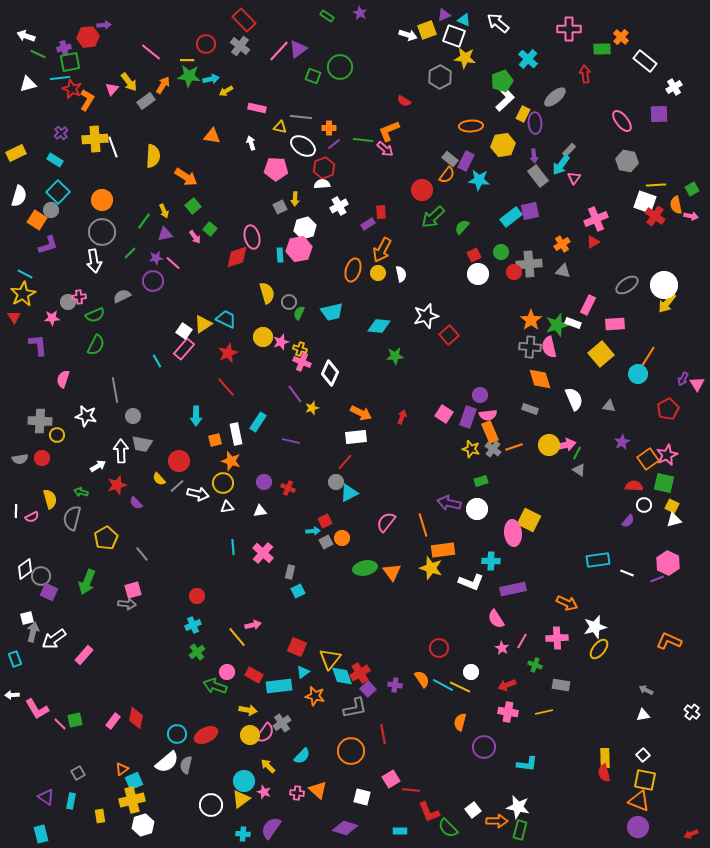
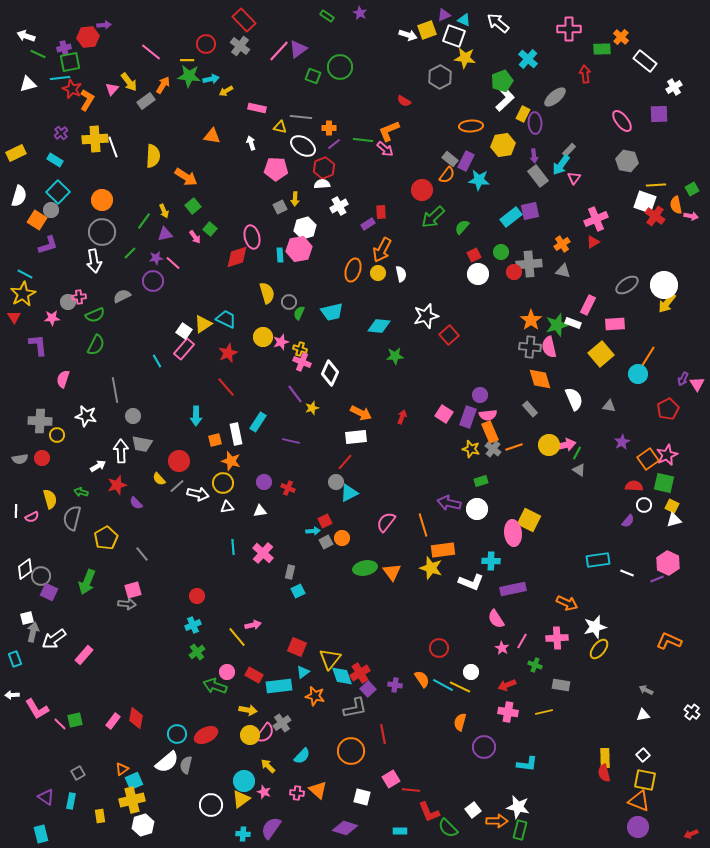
gray rectangle at (530, 409): rotated 28 degrees clockwise
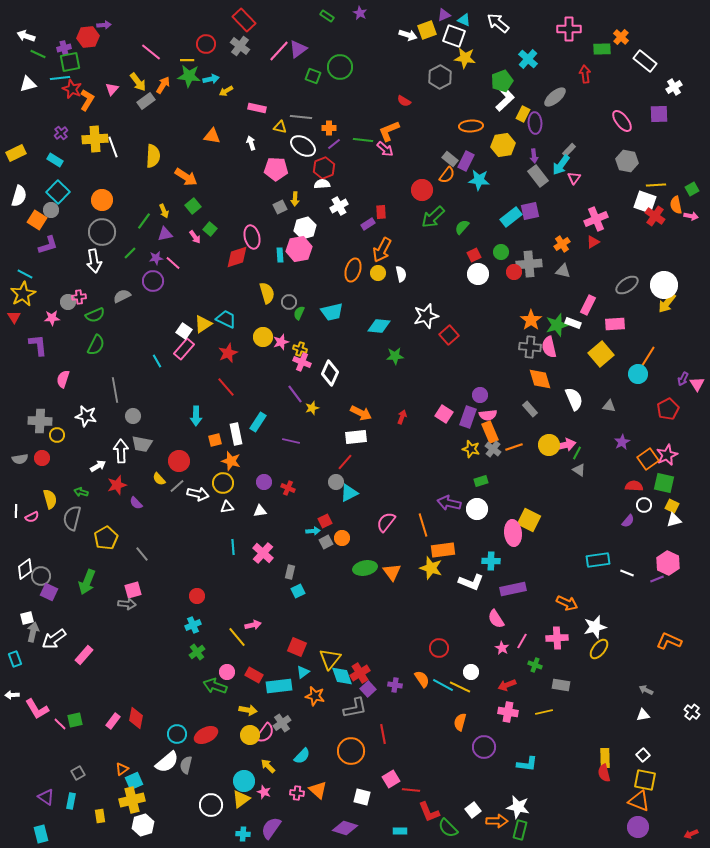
yellow arrow at (129, 82): moved 9 px right
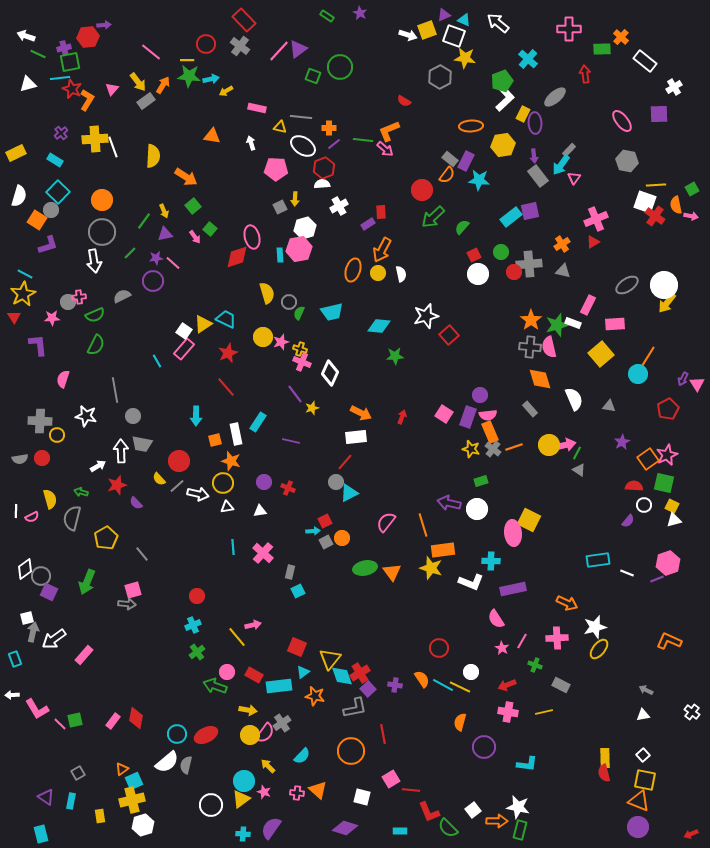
pink hexagon at (668, 563): rotated 15 degrees clockwise
gray rectangle at (561, 685): rotated 18 degrees clockwise
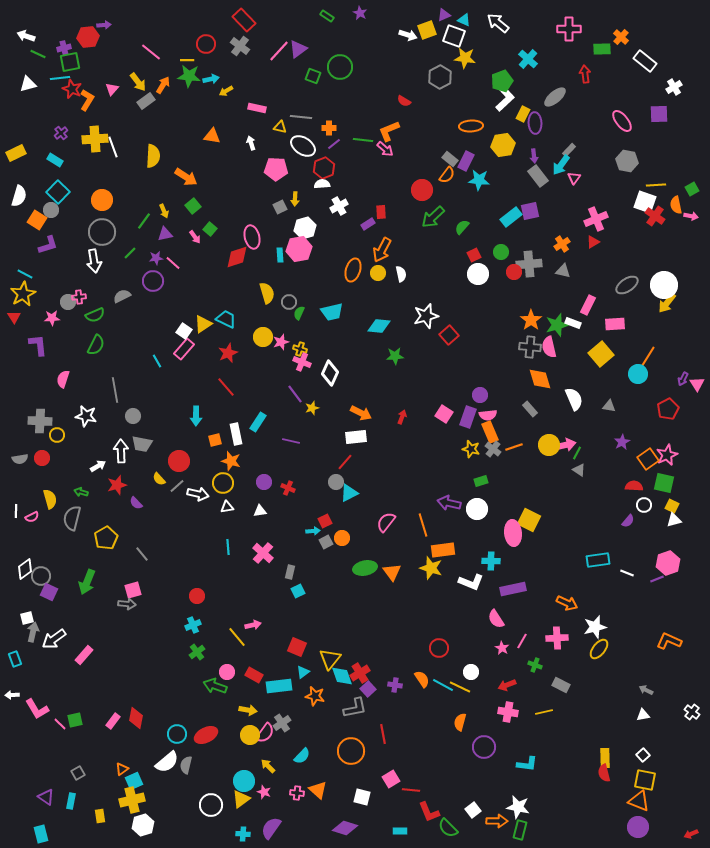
cyan line at (233, 547): moved 5 px left
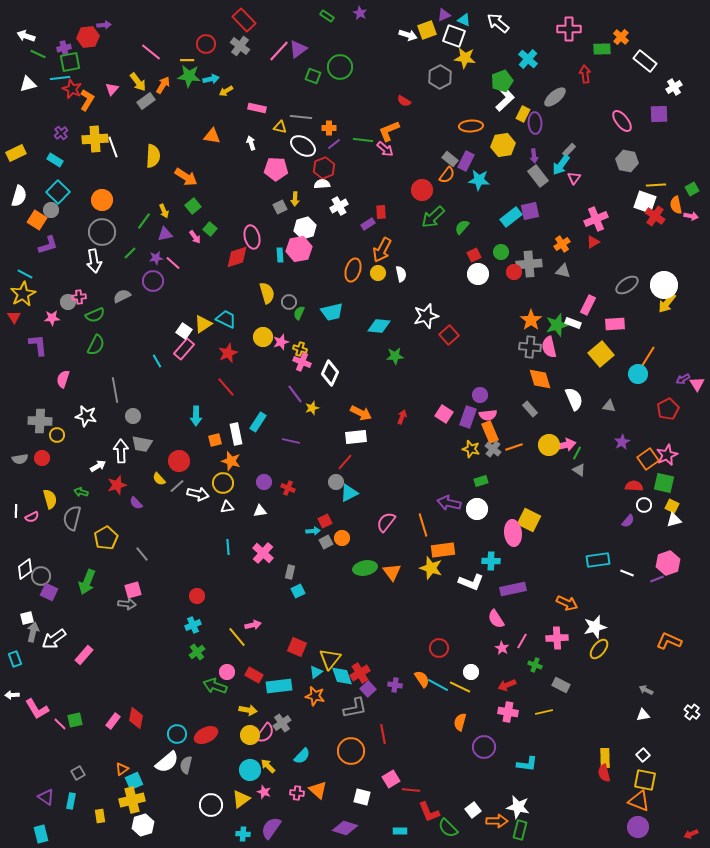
purple arrow at (683, 379): rotated 32 degrees clockwise
cyan triangle at (303, 672): moved 13 px right
cyan line at (443, 685): moved 5 px left
cyan circle at (244, 781): moved 6 px right, 11 px up
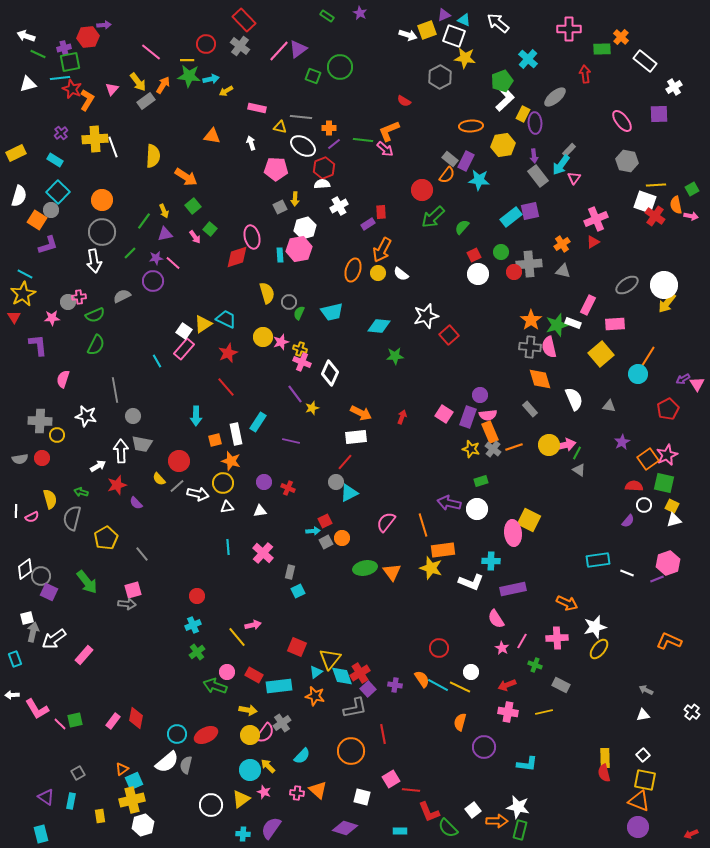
white semicircle at (401, 274): rotated 140 degrees clockwise
green arrow at (87, 582): rotated 60 degrees counterclockwise
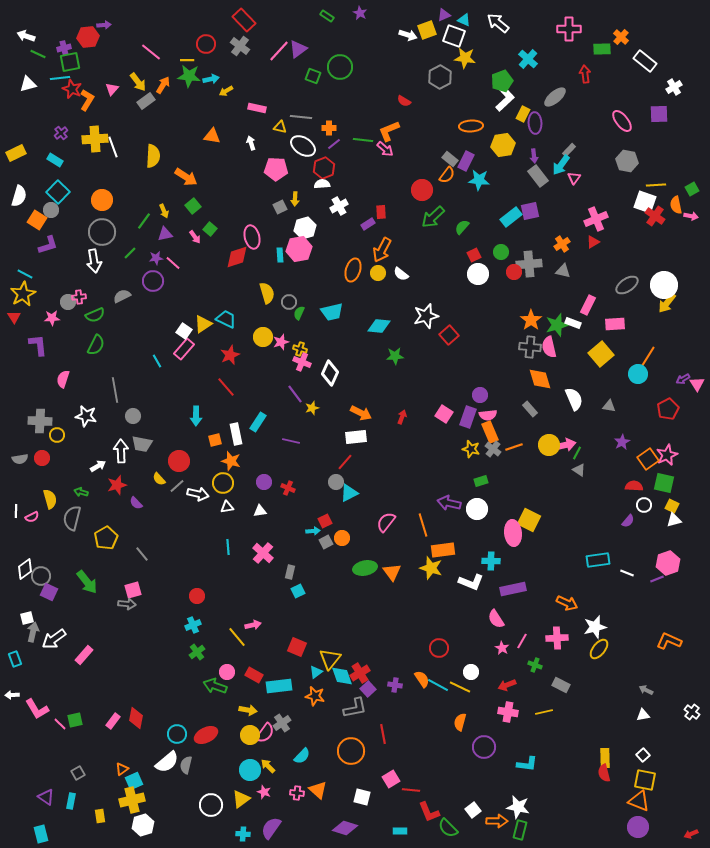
red star at (228, 353): moved 2 px right, 2 px down
